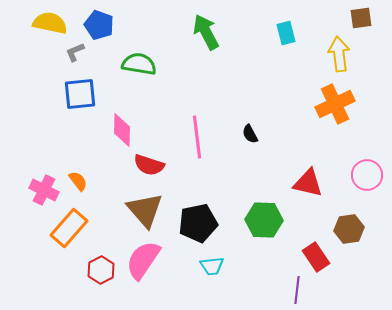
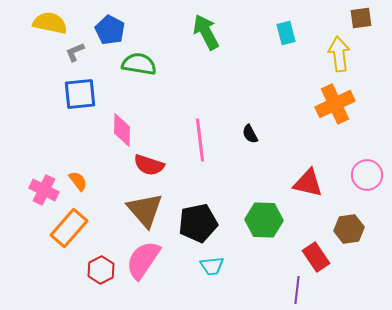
blue pentagon: moved 11 px right, 5 px down; rotated 8 degrees clockwise
pink line: moved 3 px right, 3 px down
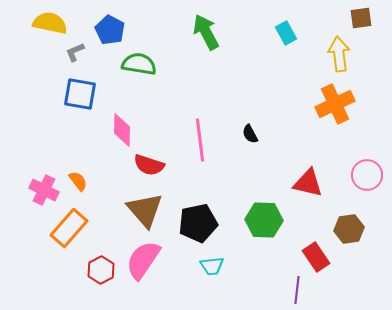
cyan rectangle: rotated 15 degrees counterclockwise
blue square: rotated 16 degrees clockwise
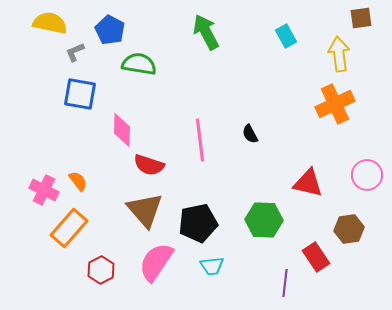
cyan rectangle: moved 3 px down
pink semicircle: moved 13 px right, 2 px down
purple line: moved 12 px left, 7 px up
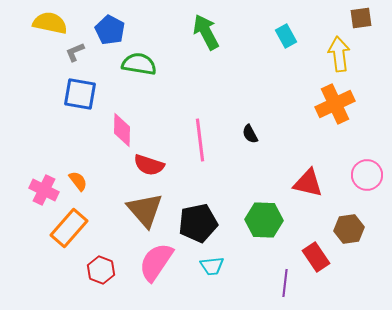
red hexagon: rotated 12 degrees counterclockwise
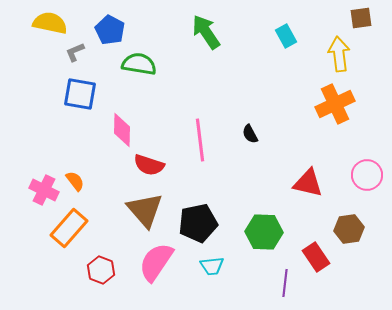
green arrow: rotated 6 degrees counterclockwise
orange semicircle: moved 3 px left
green hexagon: moved 12 px down
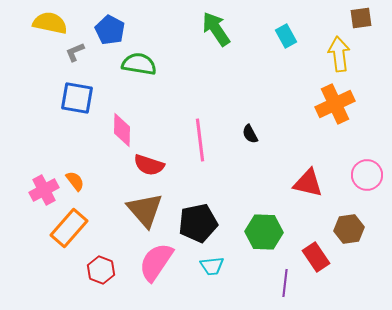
green arrow: moved 10 px right, 3 px up
blue square: moved 3 px left, 4 px down
pink cross: rotated 36 degrees clockwise
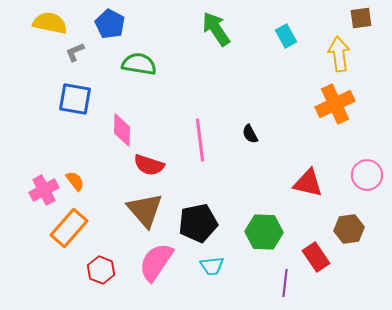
blue pentagon: moved 6 px up
blue square: moved 2 px left, 1 px down
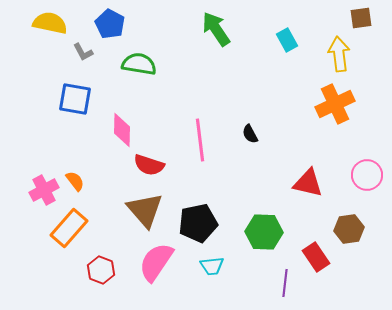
cyan rectangle: moved 1 px right, 4 px down
gray L-shape: moved 8 px right; rotated 95 degrees counterclockwise
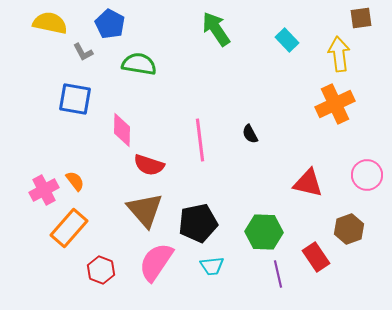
cyan rectangle: rotated 15 degrees counterclockwise
brown hexagon: rotated 12 degrees counterclockwise
purple line: moved 7 px left, 9 px up; rotated 20 degrees counterclockwise
